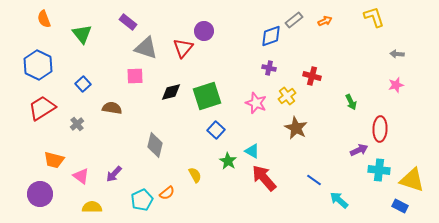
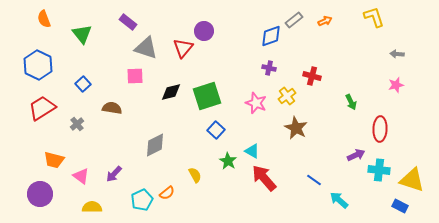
gray diamond at (155, 145): rotated 50 degrees clockwise
purple arrow at (359, 150): moved 3 px left, 5 px down
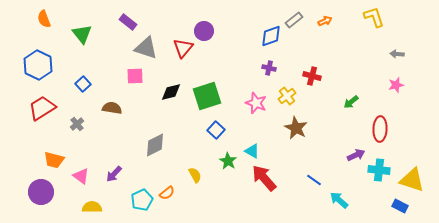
green arrow at (351, 102): rotated 77 degrees clockwise
purple circle at (40, 194): moved 1 px right, 2 px up
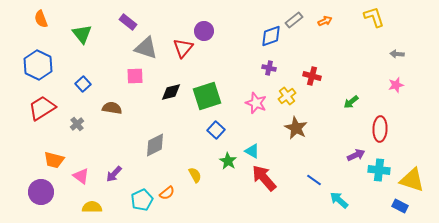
orange semicircle at (44, 19): moved 3 px left
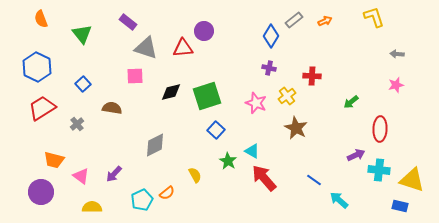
blue diamond at (271, 36): rotated 40 degrees counterclockwise
red triangle at (183, 48): rotated 45 degrees clockwise
blue hexagon at (38, 65): moved 1 px left, 2 px down
red cross at (312, 76): rotated 12 degrees counterclockwise
blue rectangle at (400, 206): rotated 14 degrees counterclockwise
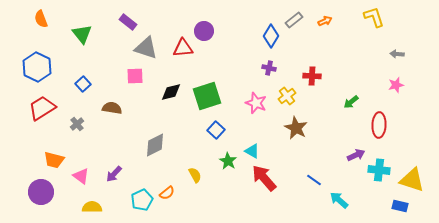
red ellipse at (380, 129): moved 1 px left, 4 px up
